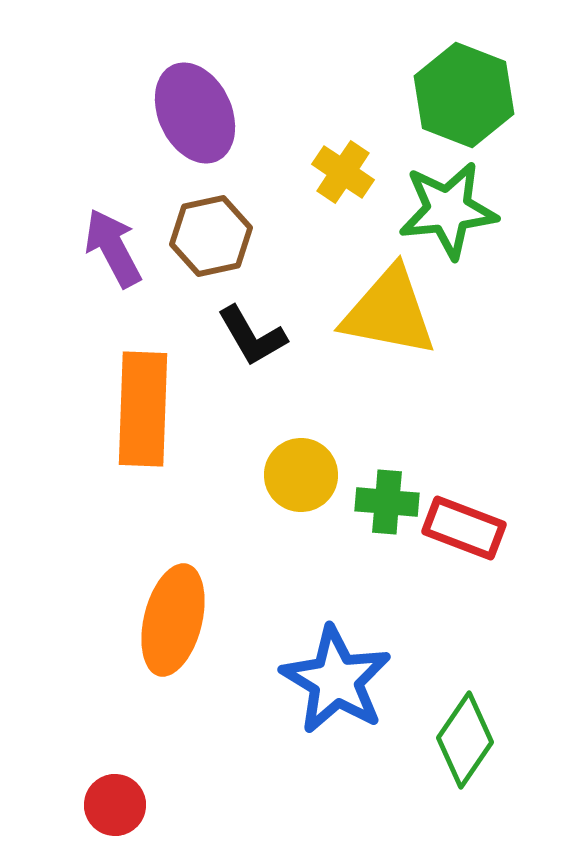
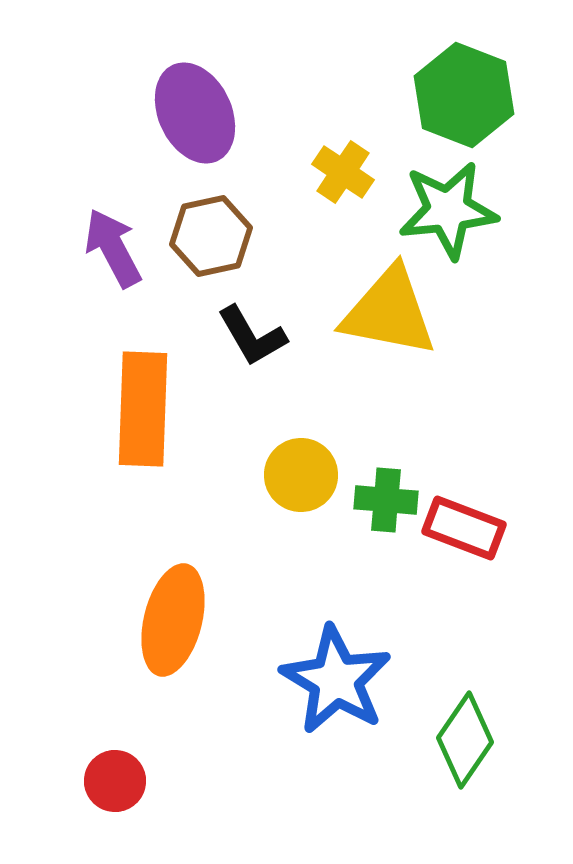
green cross: moved 1 px left, 2 px up
red circle: moved 24 px up
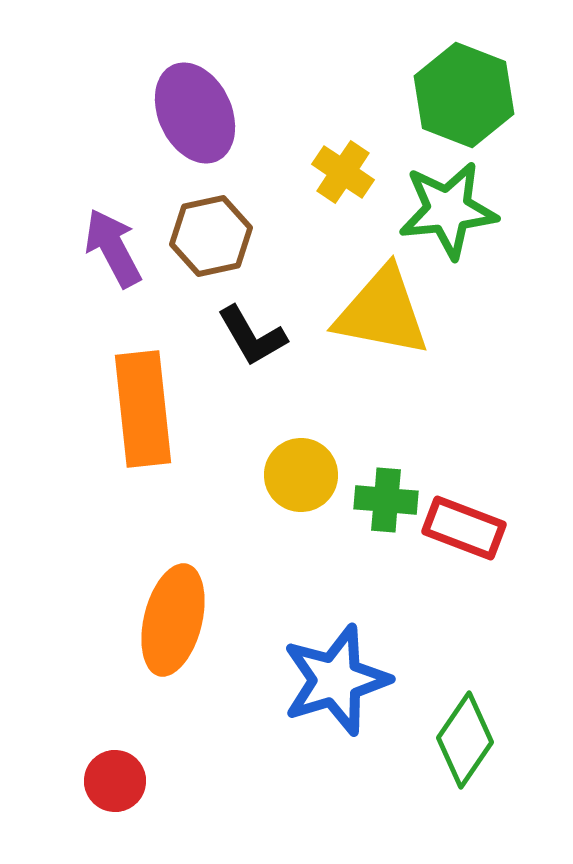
yellow triangle: moved 7 px left
orange rectangle: rotated 8 degrees counterclockwise
blue star: rotated 24 degrees clockwise
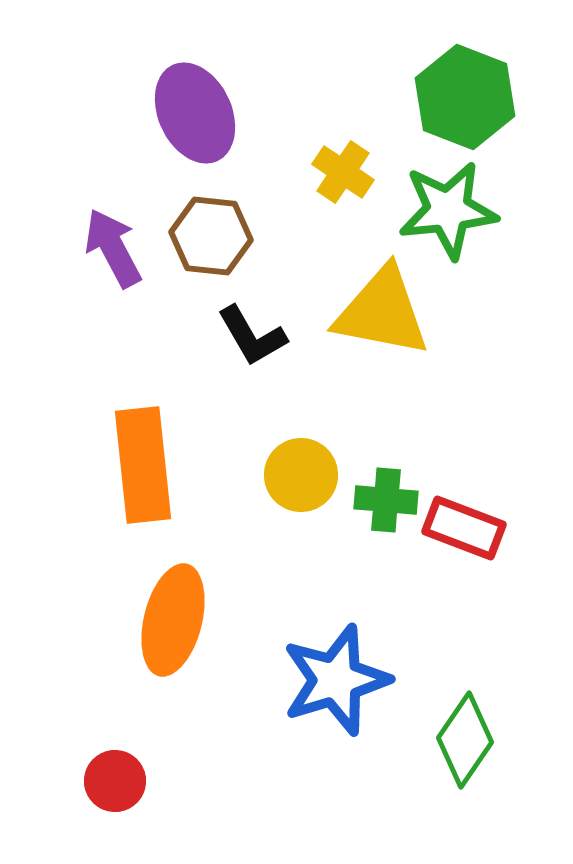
green hexagon: moved 1 px right, 2 px down
brown hexagon: rotated 18 degrees clockwise
orange rectangle: moved 56 px down
